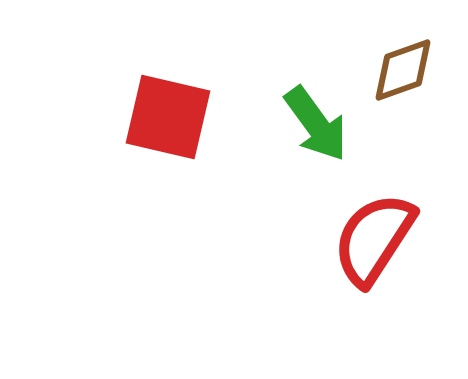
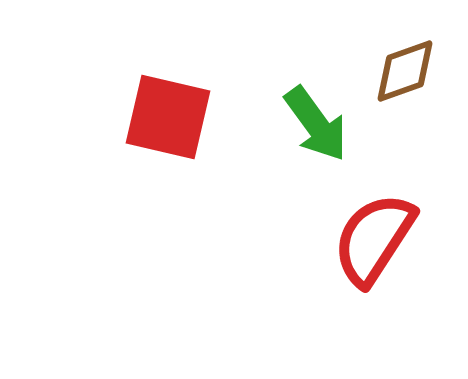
brown diamond: moved 2 px right, 1 px down
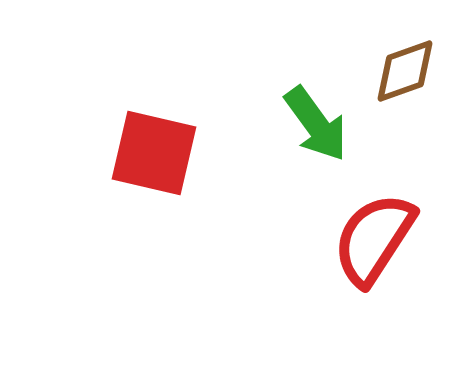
red square: moved 14 px left, 36 px down
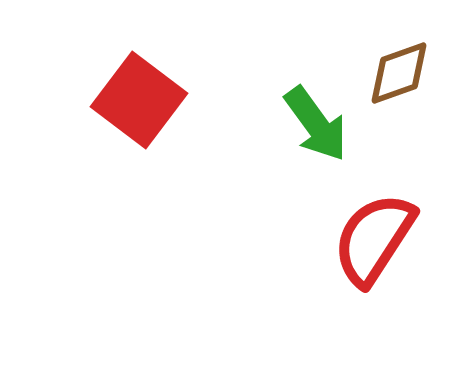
brown diamond: moved 6 px left, 2 px down
red square: moved 15 px left, 53 px up; rotated 24 degrees clockwise
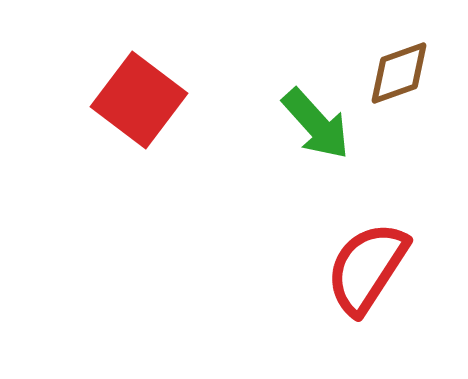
green arrow: rotated 6 degrees counterclockwise
red semicircle: moved 7 px left, 29 px down
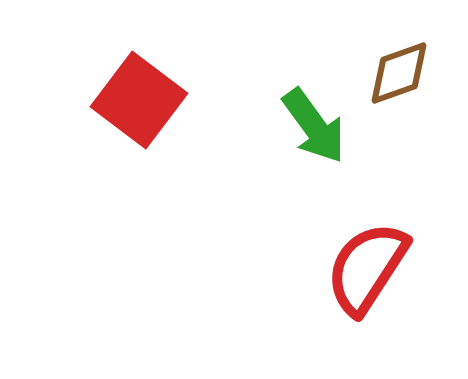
green arrow: moved 2 px left, 2 px down; rotated 6 degrees clockwise
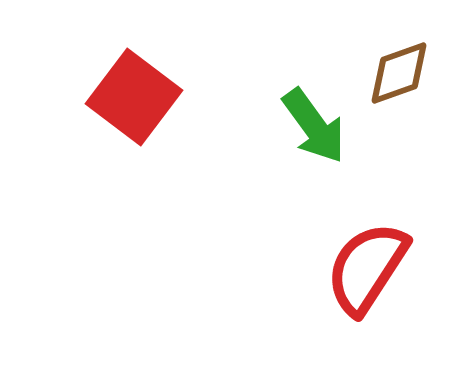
red square: moved 5 px left, 3 px up
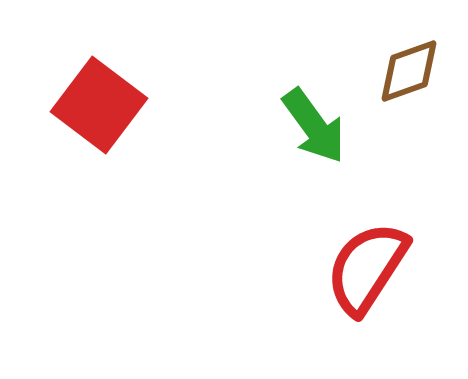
brown diamond: moved 10 px right, 2 px up
red square: moved 35 px left, 8 px down
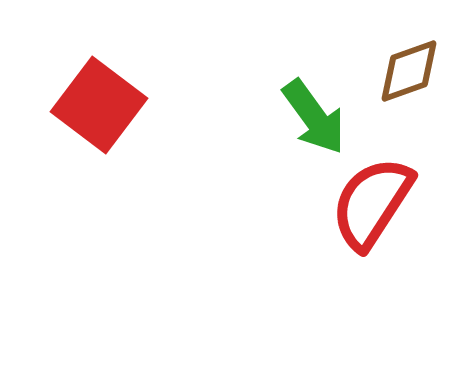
green arrow: moved 9 px up
red semicircle: moved 5 px right, 65 px up
